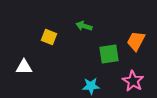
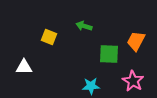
green square: rotated 10 degrees clockwise
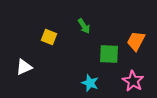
green arrow: rotated 140 degrees counterclockwise
white triangle: rotated 24 degrees counterclockwise
cyan star: moved 1 px left, 3 px up; rotated 24 degrees clockwise
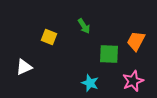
pink star: rotated 20 degrees clockwise
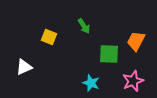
cyan star: moved 1 px right
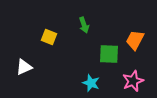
green arrow: moved 1 px up; rotated 14 degrees clockwise
orange trapezoid: moved 1 px left, 1 px up
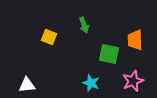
orange trapezoid: rotated 30 degrees counterclockwise
green square: rotated 10 degrees clockwise
white triangle: moved 3 px right, 18 px down; rotated 18 degrees clockwise
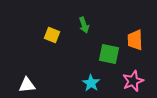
yellow square: moved 3 px right, 2 px up
cyan star: rotated 12 degrees clockwise
